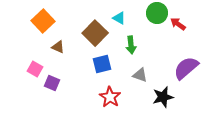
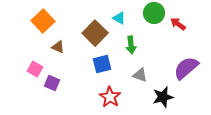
green circle: moved 3 px left
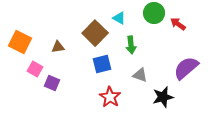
orange square: moved 23 px left, 21 px down; rotated 20 degrees counterclockwise
brown triangle: rotated 32 degrees counterclockwise
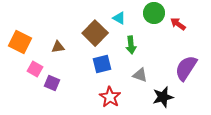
purple semicircle: rotated 16 degrees counterclockwise
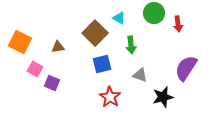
red arrow: rotated 133 degrees counterclockwise
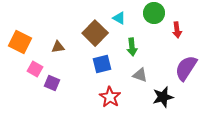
red arrow: moved 1 px left, 6 px down
green arrow: moved 1 px right, 2 px down
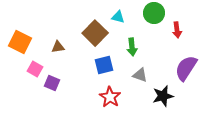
cyan triangle: moved 1 px left, 1 px up; rotated 16 degrees counterclockwise
blue square: moved 2 px right, 1 px down
black star: moved 1 px up
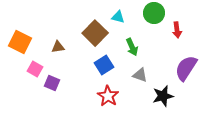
green arrow: rotated 18 degrees counterclockwise
blue square: rotated 18 degrees counterclockwise
red star: moved 2 px left, 1 px up
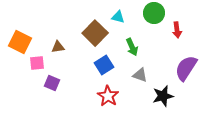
pink square: moved 2 px right, 6 px up; rotated 35 degrees counterclockwise
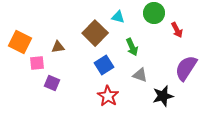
red arrow: rotated 21 degrees counterclockwise
